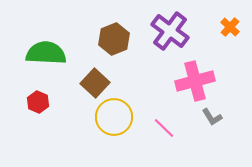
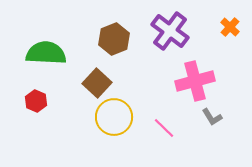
brown square: moved 2 px right
red hexagon: moved 2 px left, 1 px up
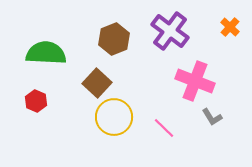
pink cross: rotated 36 degrees clockwise
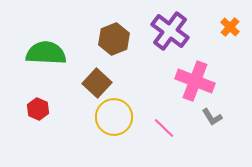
red hexagon: moved 2 px right, 8 px down
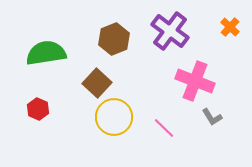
green semicircle: rotated 12 degrees counterclockwise
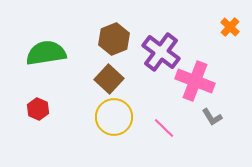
purple cross: moved 9 px left, 21 px down
brown square: moved 12 px right, 4 px up
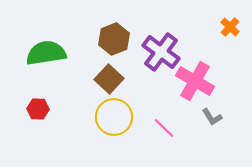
pink cross: rotated 9 degrees clockwise
red hexagon: rotated 20 degrees counterclockwise
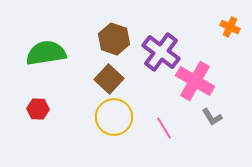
orange cross: rotated 18 degrees counterclockwise
brown hexagon: rotated 20 degrees counterclockwise
pink line: rotated 15 degrees clockwise
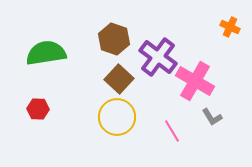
purple cross: moved 3 px left, 5 px down
brown square: moved 10 px right
yellow circle: moved 3 px right
pink line: moved 8 px right, 3 px down
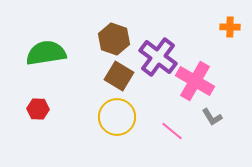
orange cross: rotated 24 degrees counterclockwise
brown square: moved 3 px up; rotated 12 degrees counterclockwise
pink line: rotated 20 degrees counterclockwise
